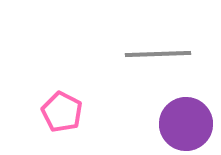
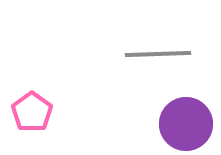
pink pentagon: moved 30 px left; rotated 9 degrees clockwise
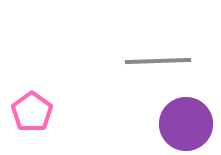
gray line: moved 7 px down
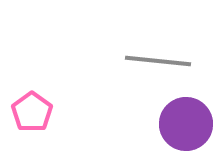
gray line: rotated 8 degrees clockwise
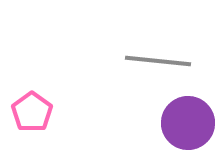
purple circle: moved 2 px right, 1 px up
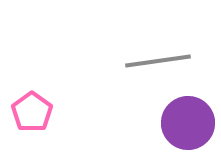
gray line: rotated 14 degrees counterclockwise
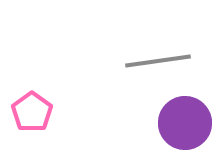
purple circle: moved 3 px left
